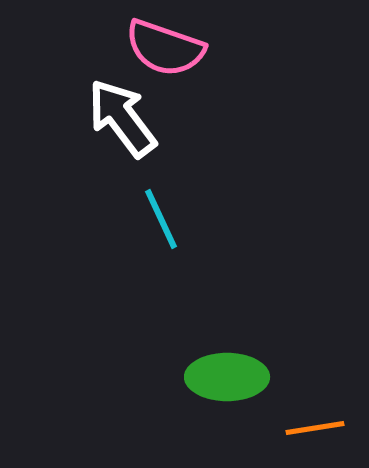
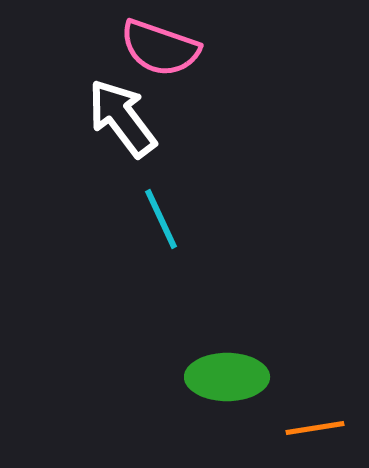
pink semicircle: moved 5 px left
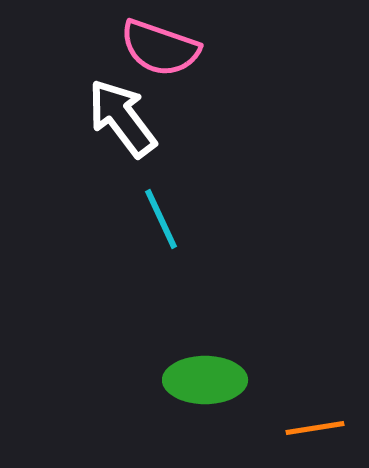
green ellipse: moved 22 px left, 3 px down
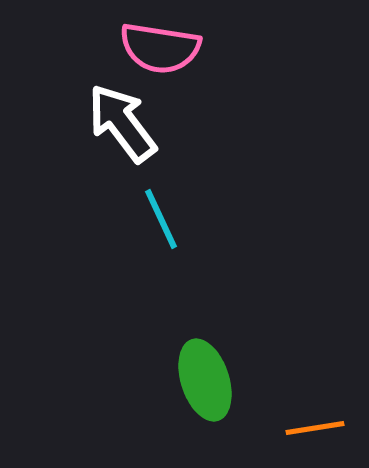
pink semicircle: rotated 10 degrees counterclockwise
white arrow: moved 5 px down
green ellipse: rotated 72 degrees clockwise
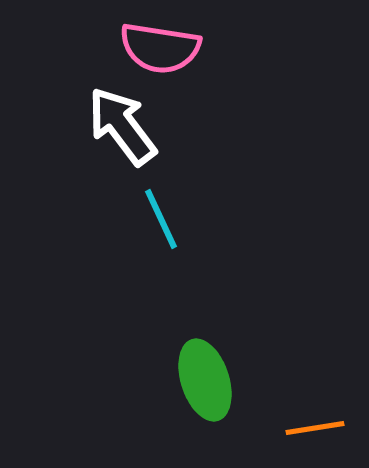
white arrow: moved 3 px down
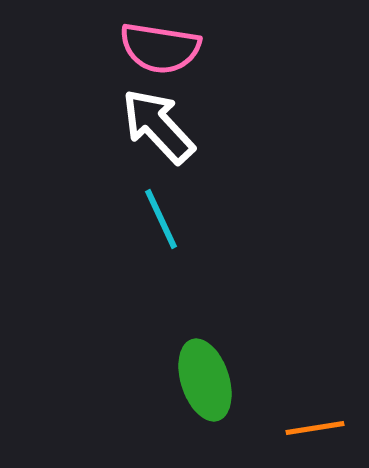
white arrow: moved 36 px right; rotated 6 degrees counterclockwise
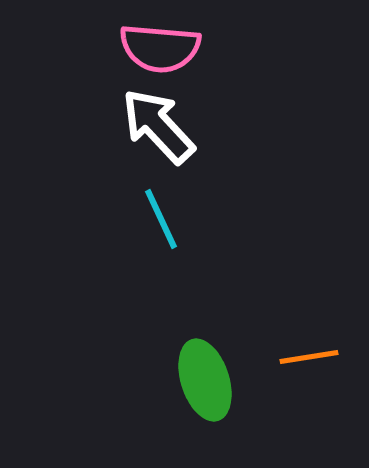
pink semicircle: rotated 4 degrees counterclockwise
orange line: moved 6 px left, 71 px up
